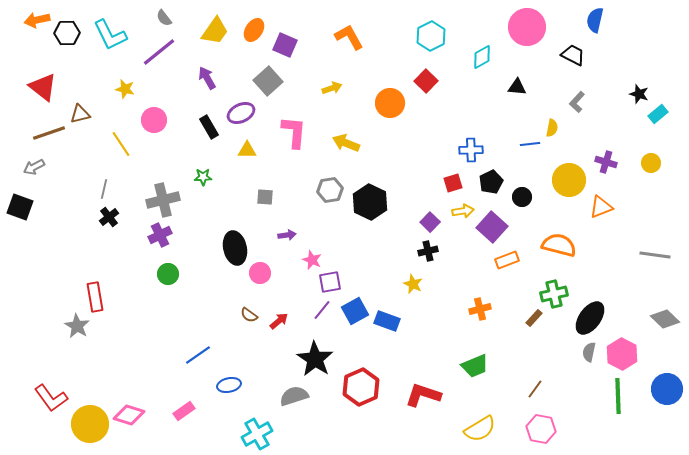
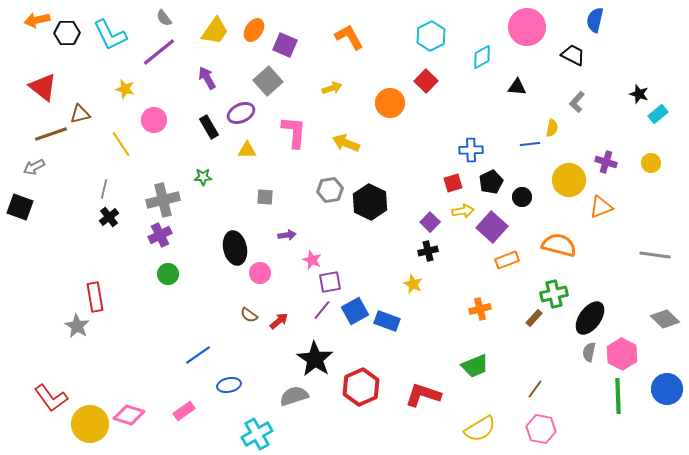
brown line at (49, 133): moved 2 px right, 1 px down
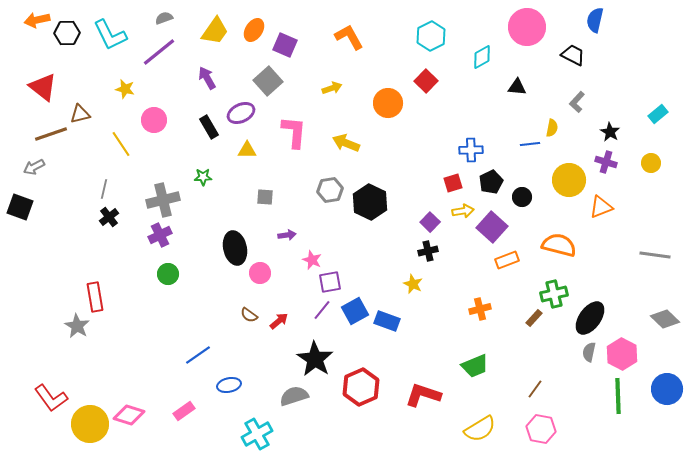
gray semicircle at (164, 18): rotated 108 degrees clockwise
black star at (639, 94): moved 29 px left, 38 px down; rotated 12 degrees clockwise
orange circle at (390, 103): moved 2 px left
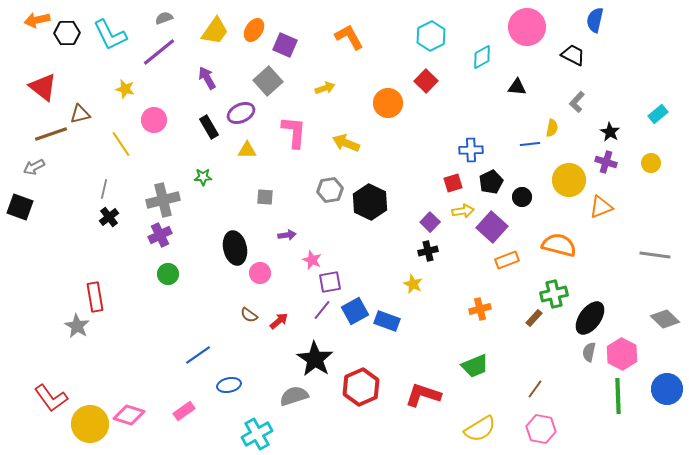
yellow arrow at (332, 88): moved 7 px left
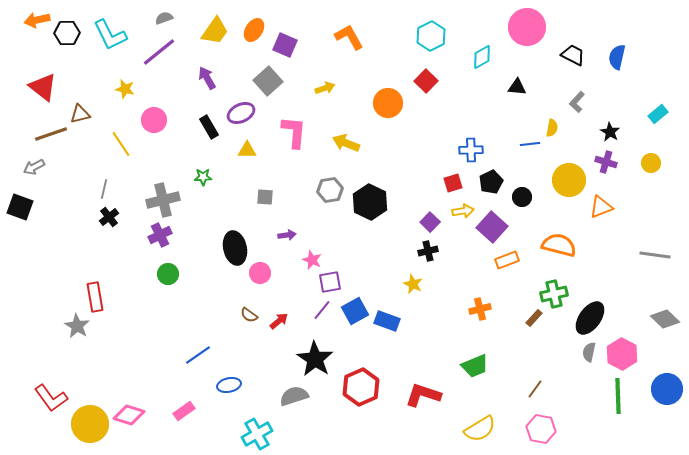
blue semicircle at (595, 20): moved 22 px right, 37 px down
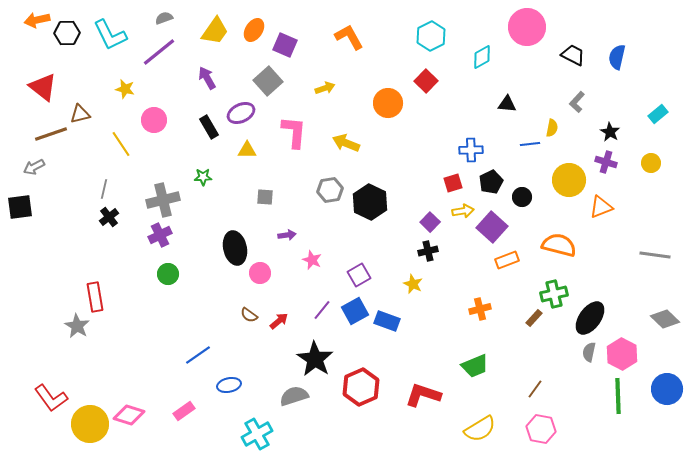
black triangle at (517, 87): moved 10 px left, 17 px down
black square at (20, 207): rotated 28 degrees counterclockwise
purple square at (330, 282): moved 29 px right, 7 px up; rotated 20 degrees counterclockwise
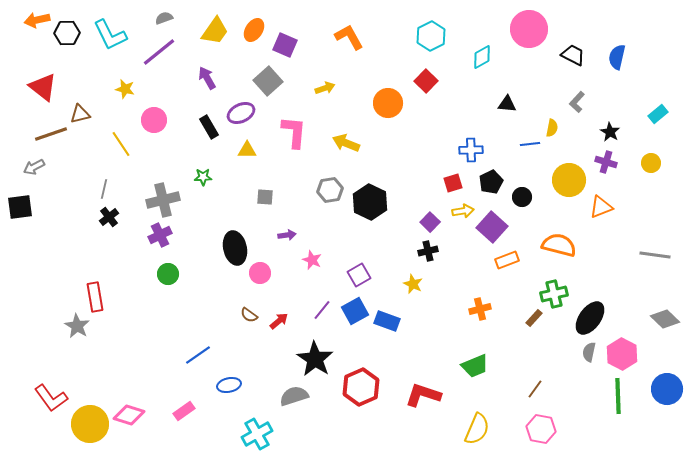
pink circle at (527, 27): moved 2 px right, 2 px down
yellow semicircle at (480, 429): moved 3 px left; rotated 36 degrees counterclockwise
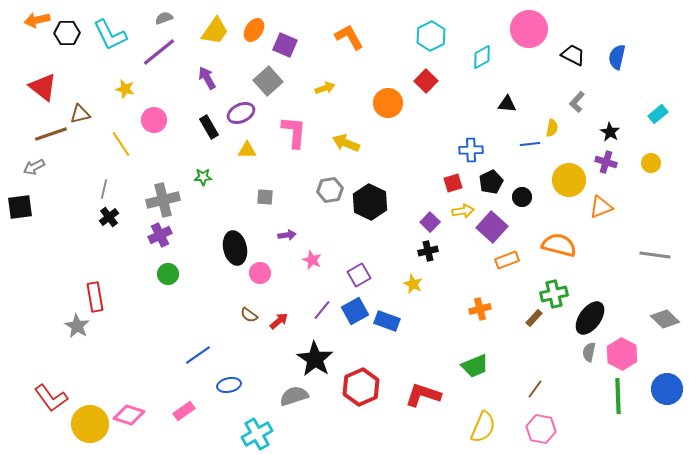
yellow semicircle at (477, 429): moved 6 px right, 2 px up
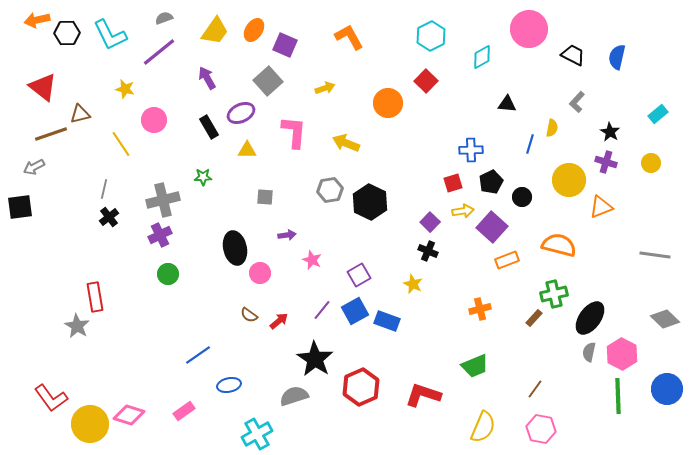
blue line at (530, 144): rotated 66 degrees counterclockwise
black cross at (428, 251): rotated 36 degrees clockwise
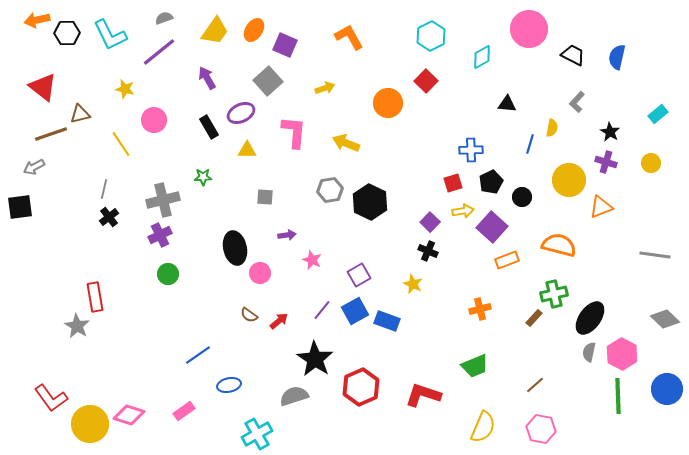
brown line at (535, 389): moved 4 px up; rotated 12 degrees clockwise
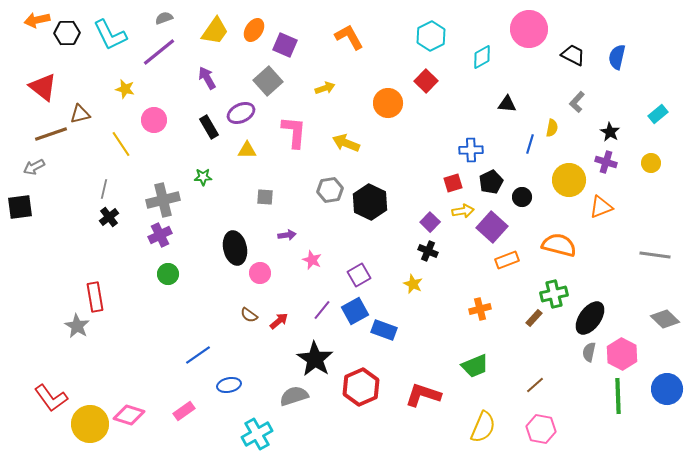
blue rectangle at (387, 321): moved 3 px left, 9 px down
